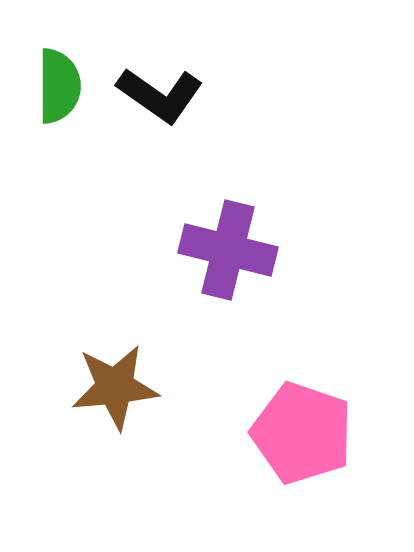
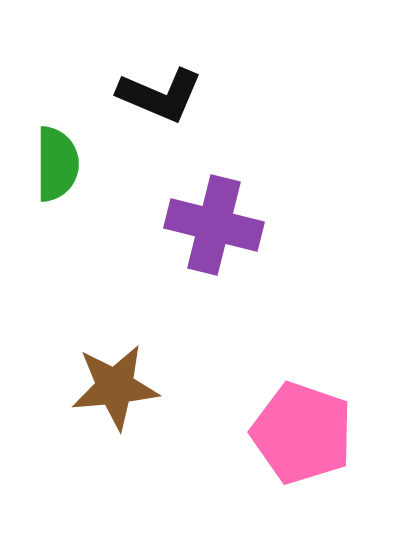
green semicircle: moved 2 px left, 78 px down
black L-shape: rotated 12 degrees counterclockwise
purple cross: moved 14 px left, 25 px up
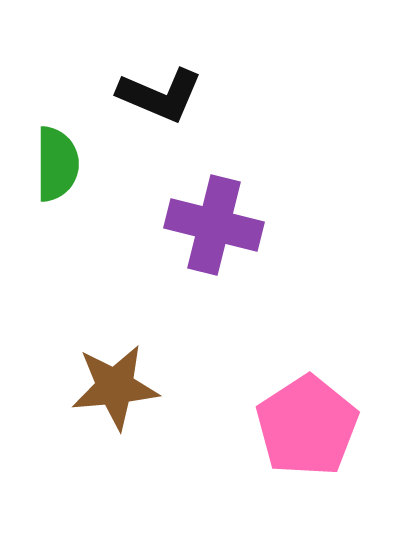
pink pentagon: moved 5 px right, 7 px up; rotated 20 degrees clockwise
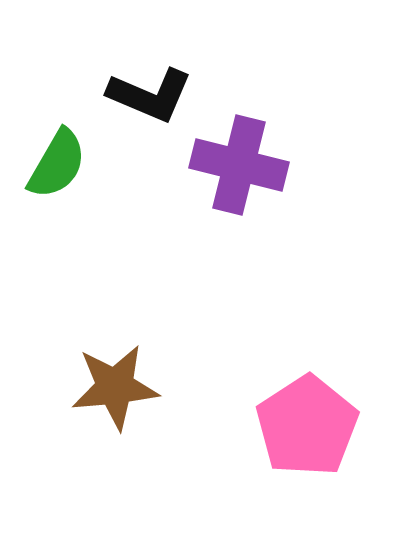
black L-shape: moved 10 px left
green semicircle: rotated 30 degrees clockwise
purple cross: moved 25 px right, 60 px up
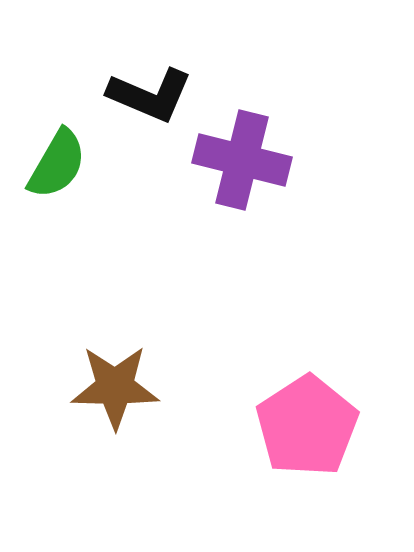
purple cross: moved 3 px right, 5 px up
brown star: rotated 6 degrees clockwise
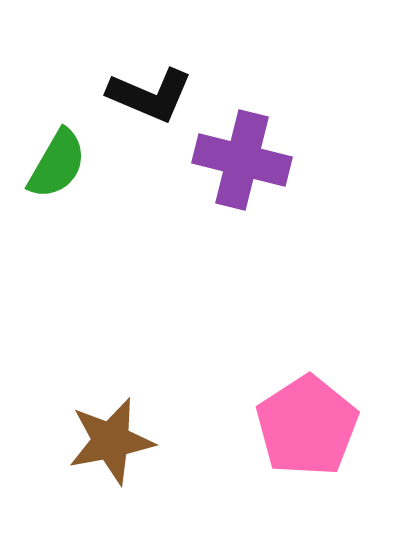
brown star: moved 4 px left, 54 px down; rotated 12 degrees counterclockwise
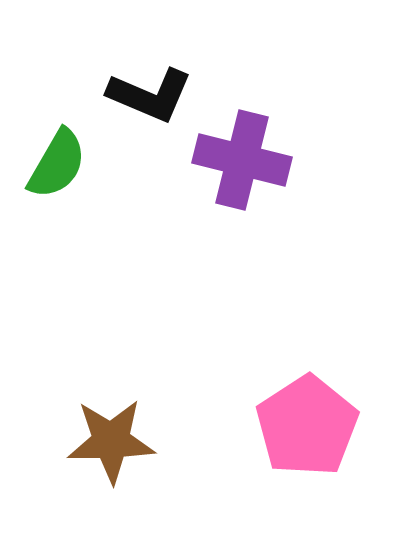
brown star: rotated 10 degrees clockwise
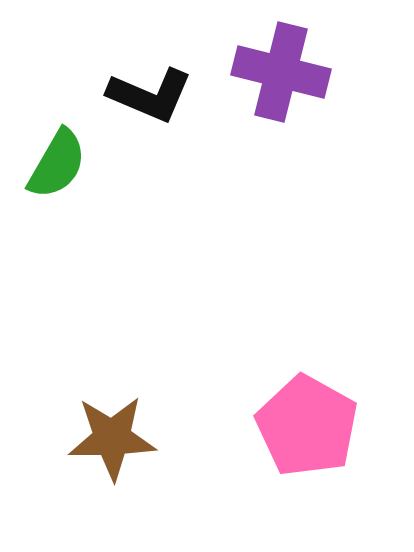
purple cross: moved 39 px right, 88 px up
pink pentagon: rotated 10 degrees counterclockwise
brown star: moved 1 px right, 3 px up
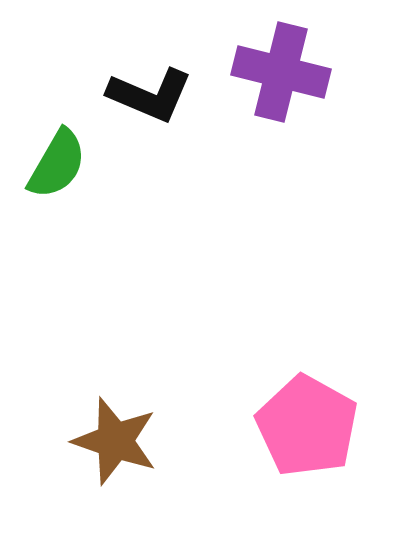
brown star: moved 3 px right, 3 px down; rotated 20 degrees clockwise
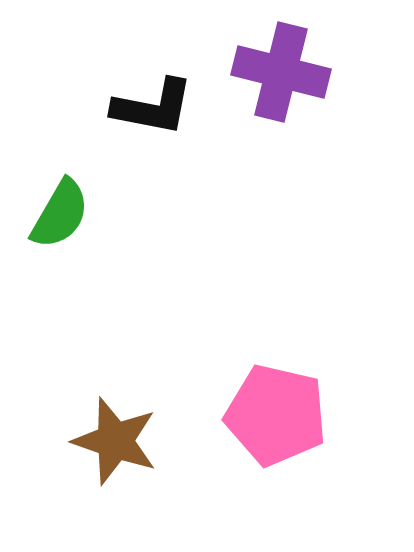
black L-shape: moved 3 px right, 12 px down; rotated 12 degrees counterclockwise
green semicircle: moved 3 px right, 50 px down
pink pentagon: moved 31 px left, 11 px up; rotated 16 degrees counterclockwise
